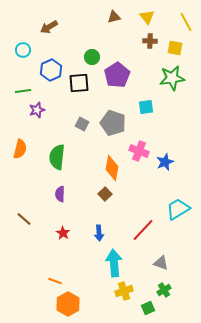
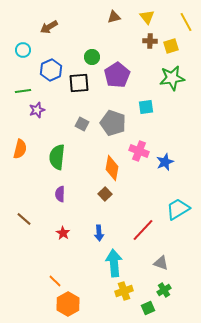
yellow square: moved 4 px left, 2 px up; rotated 28 degrees counterclockwise
orange line: rotated 24 degrees clockwise
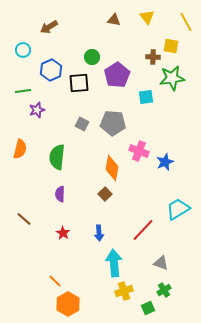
brown triangle: moved 3 px down; rotated 24 degrees clockwise
brown cross: moved 3 px right, 16 px down
yellow square: rotated 28 degrees clockwise
cyan square: moved 10 px up
gray pentagon: rotated 15 degrees counterclockwise
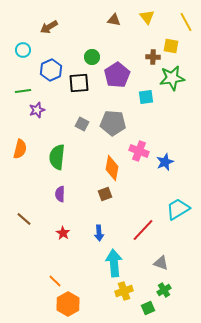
brown square: rotated 24 degrees clockwise
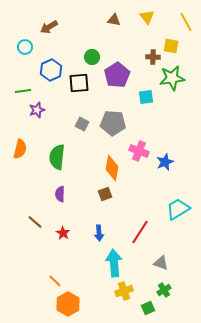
cyan circle: moved 2 px right, 3 px up
brown line: moved 11 px right, 3 px down
red line: moved 3 px left, 2 px down; rotated 10 degrees counterclockwise
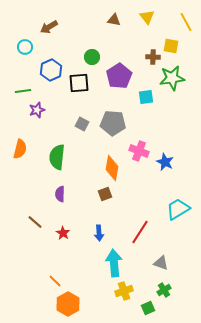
purple pentagon: moved 2 px right, 1 px down
blue star: rotated 24 degrees counterclockwise
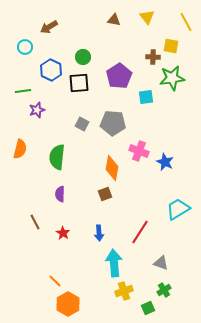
green circle: moved 9 px left
blue hexagon: rotated 10 degrees counterclockwise
brown line: rotated 21 degrees clockwise
